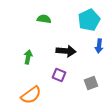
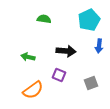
green arrow: rotated 88 degrees counterclockwise
orange semicircle: moved 2 px right, 5 px up
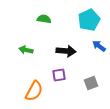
blue arrow: rotated 120 degrees clockwise
green arrow: moved 2 px left, 7 px up
purple square: rotated 32 degrees counterclockwise
orange semicircle: moved 1 px right, 1 px down; rotated 25 degrees counterclockwise
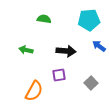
cyan pentagon: rotated 20 degrees clockwise
gray square: rotated 24 degrees counterclockwise
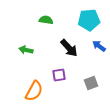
green semicircle: moved 2 px right, 1 px down
black arrow: moved 3 px right, 3 px up; rotated 42 degrees clockwise
gray square: rotated 24 degrees clockwise
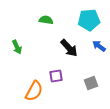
green arrow: moved 9 px left, 3 px up; rotated 128 degrees counterclockwise
purple square: moved 3 px left, 1 px down
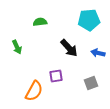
green semicircle: moved 6 px left, 2 px down; rotated 16 degrees counterclockwise
blue arrow: moved 1 px left, 7 px down; rotated 24 degrees counterclockwise
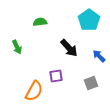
cyan pentagon: rotated 30 degrees counterclockwise
blue arrow: moved 1 px right, 3 px down; rotated 32 degrees clockwise
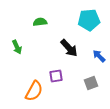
cyan pentagon: rotated 30 degrees clockwise
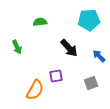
orange semicircle: moved 1 px right, 1 px up
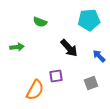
green semicircle: rotated 152 degrees counterclockwise
green arrow: rotated 72 degrees counterclockwise
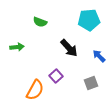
purple square: rotated 32 degrees counterclockwise
